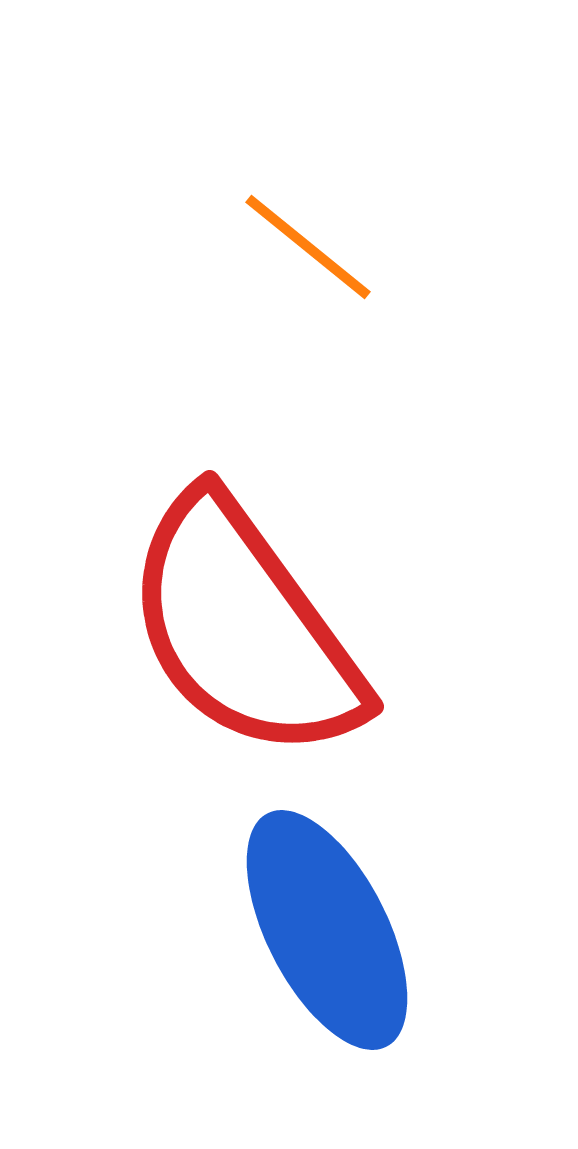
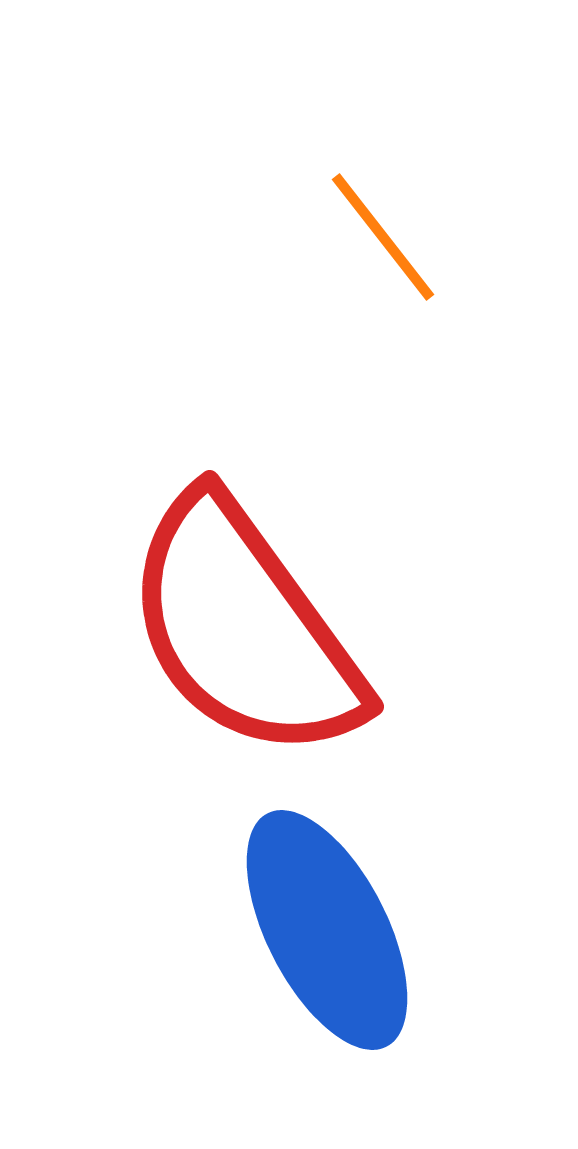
orange line: moved 75 px right, 10 px up; rotated 13 degrees clockwise
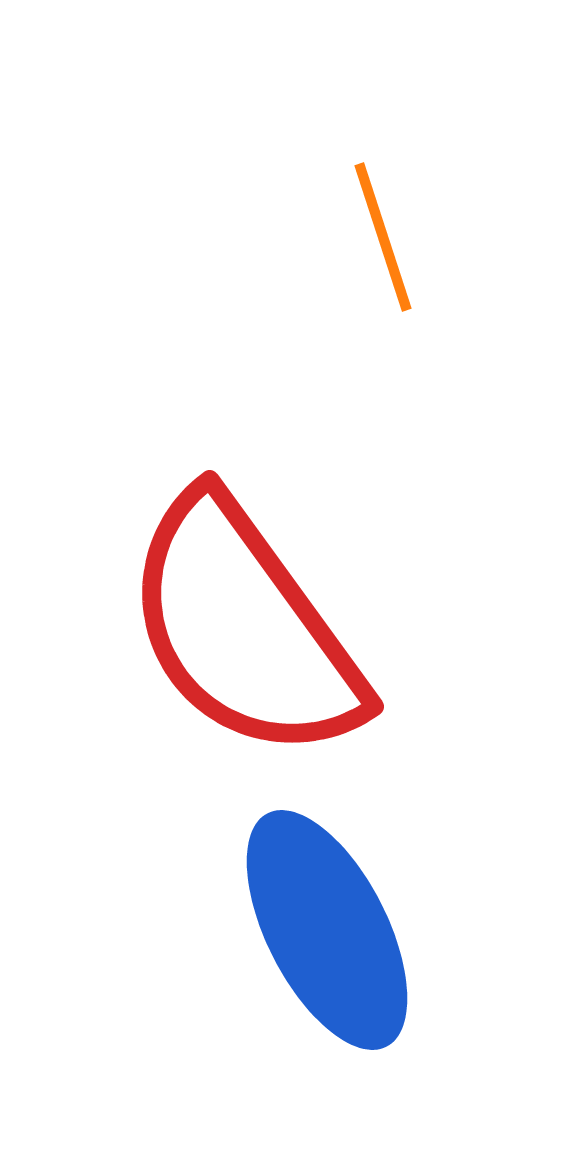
orange line: rotated 20 degrees clockwise
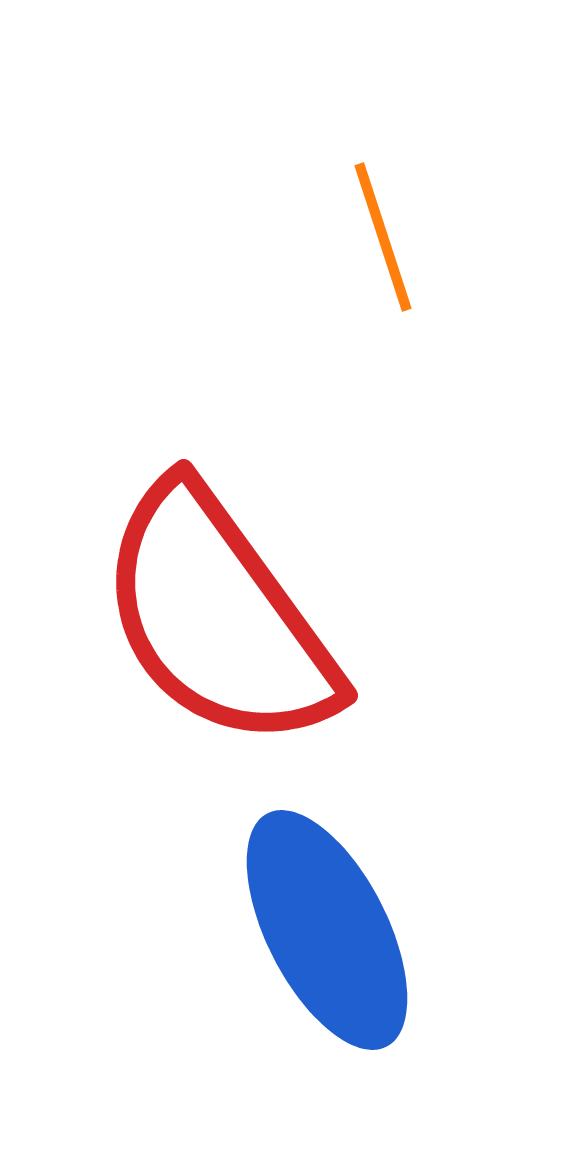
red semicircle: moved 26 px left, 11 px up
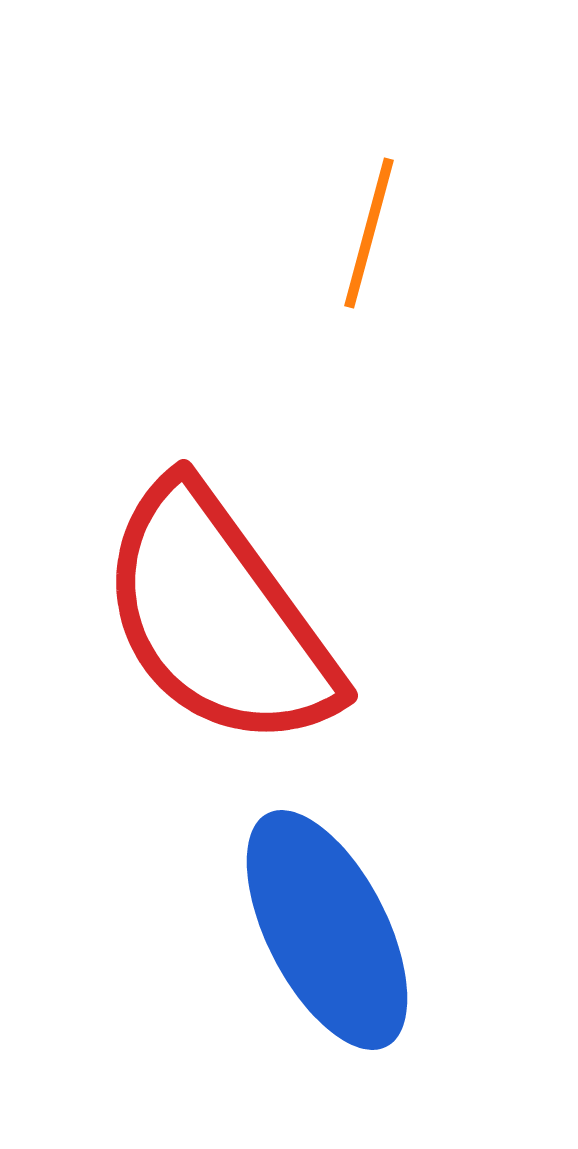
orange line: moved 14 px left, 4 px up; rotated 33 degrees clockwise
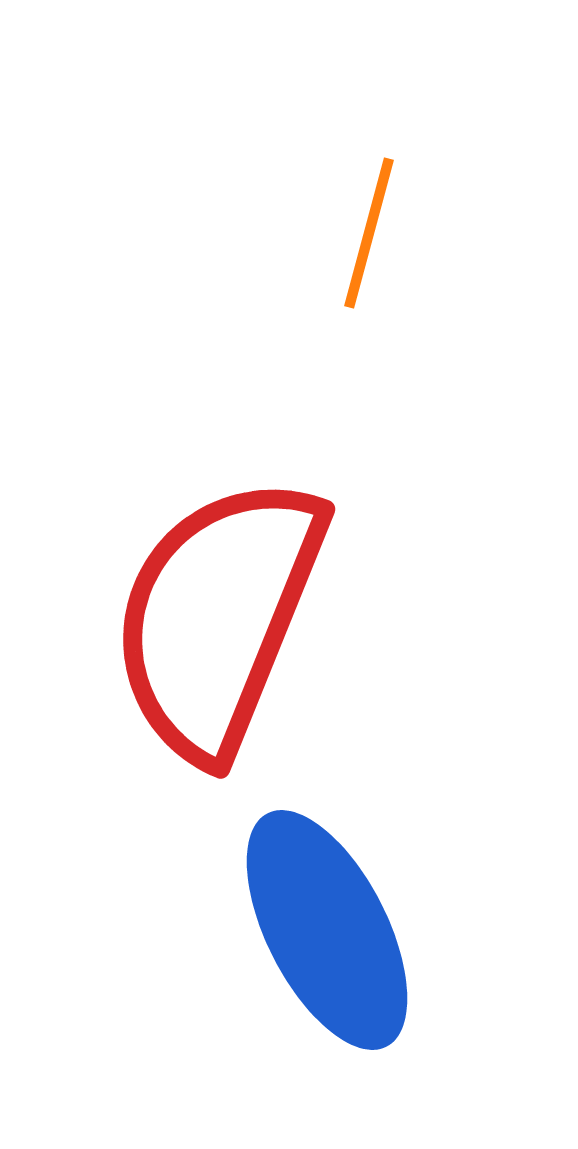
red semicircle: rotated 58 degrees clockwise
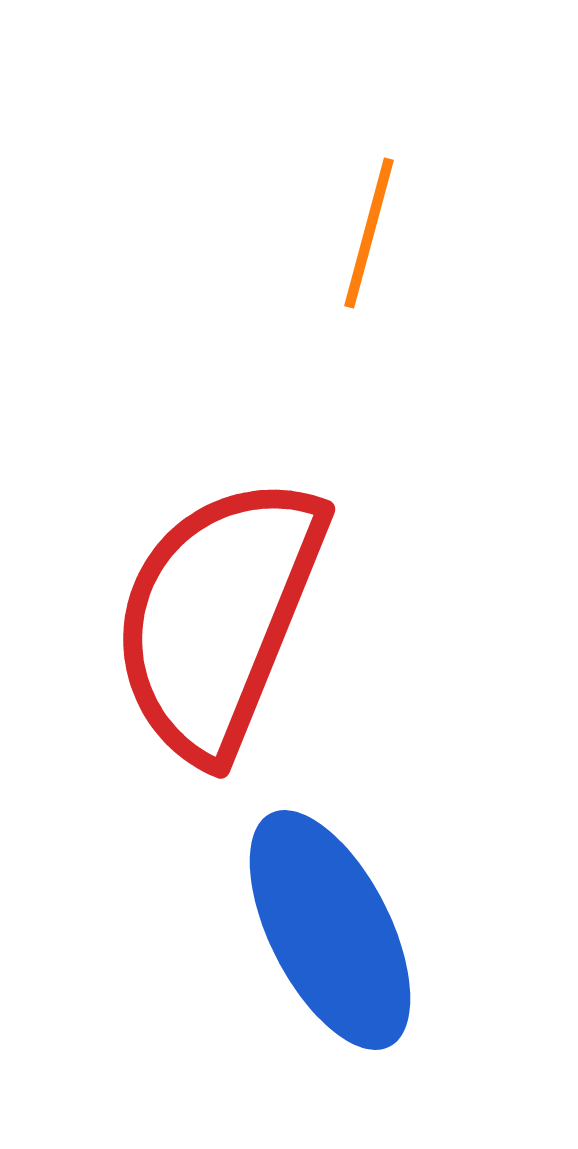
blue ellipse: moved 3 px right
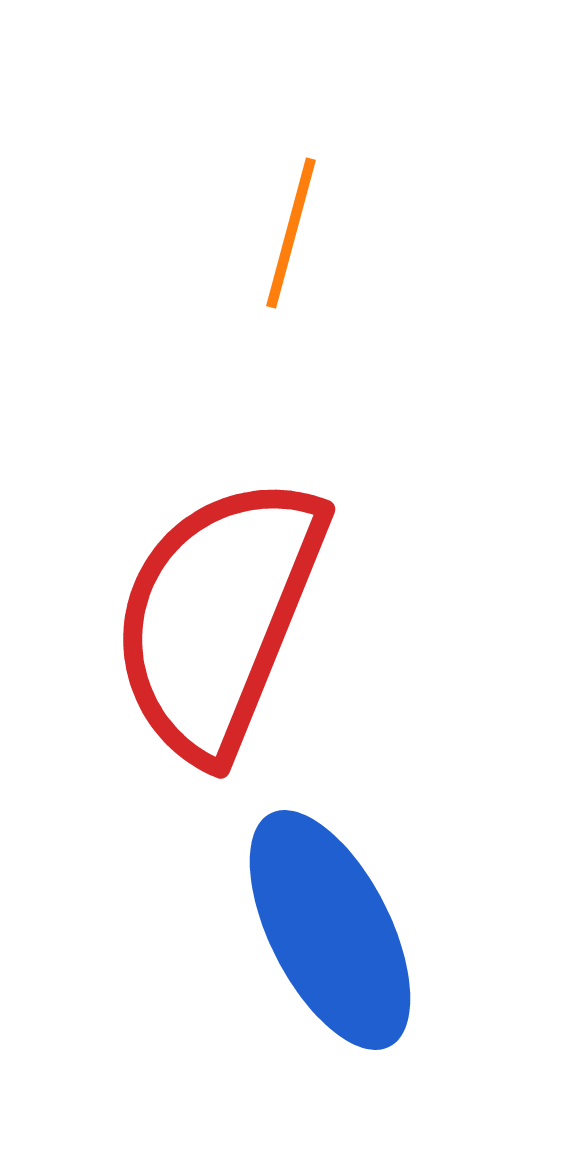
orange line: moved 78 px left
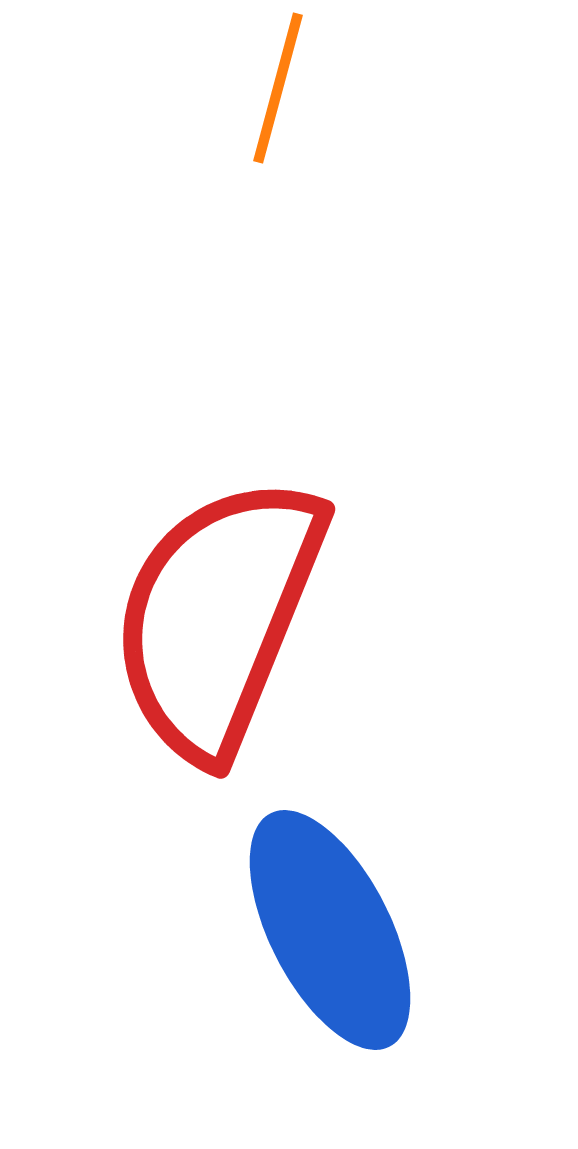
orange line: moved 13 px left, 145 px up
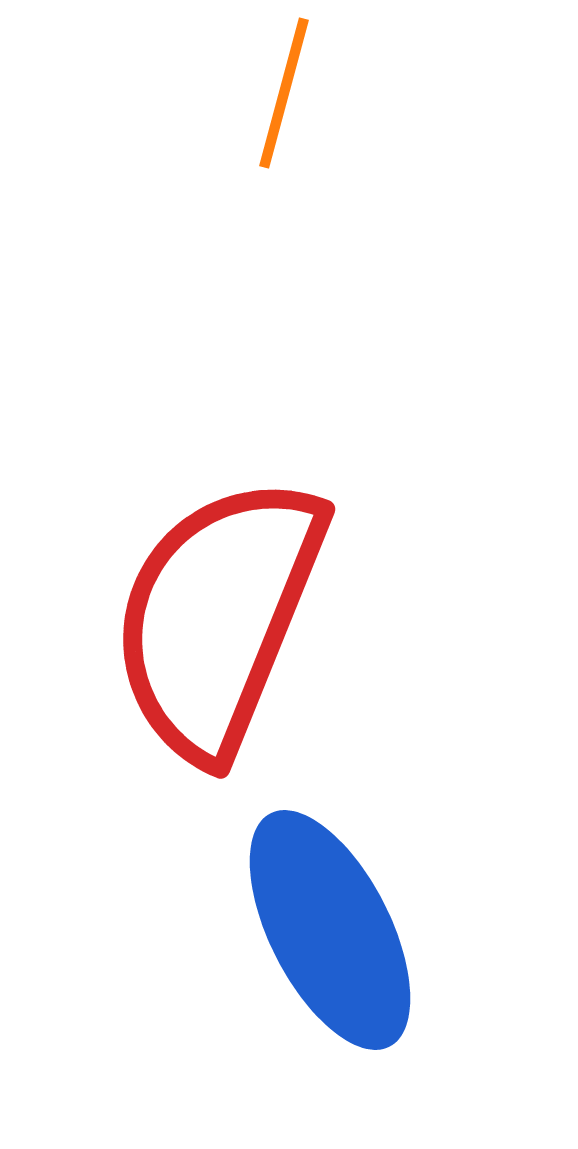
orange line: moved 6 px right, 5 px down
